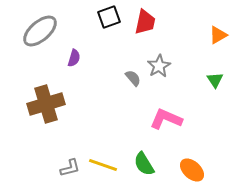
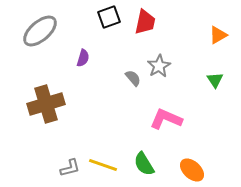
purple semicircle: moved 9 px right
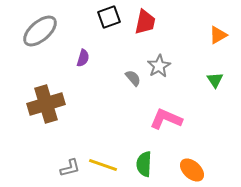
green semicircle: rotated 35 degrees clockwise
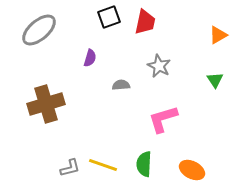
gray ellipse: moved 1 px left, 1 px up
purple semicircle: moved 7 px right
gray star: rotated 15 degrees counterclockwise
gray semicircle: moved 12 px left, 7 px down; rotated 54 degrees counterclockwise
pink L-shape: moved 3 px left; rotated 40 degrees counterclockwise
orange ellipse: rotated 15 degrees counterclockwise
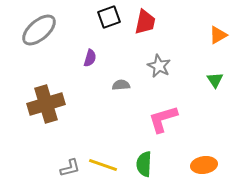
orange ellipse: moved 12 px right, 5 px up; rotated 35 degrees counterclockwise
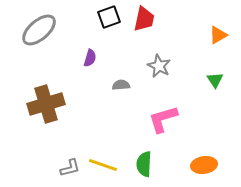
red trapezoid: moved 1 px left, 3 px up
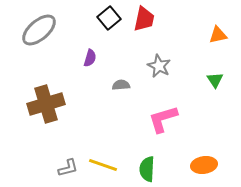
black square: moved 1 px down; rotated 20 degrees counterclockwise
orange triangle: rotated 18 degrees clockwise
green semicircle: moved 3 px right, 5 px down
gray L-shape: moved 2 px left
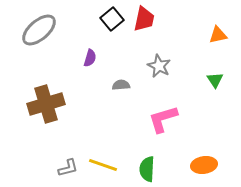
black square: moved 3 px right, 1 px down
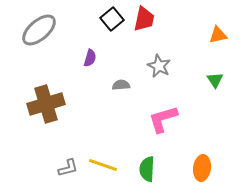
orange ellipse: moved 2 px left, 3 px down; rotated 75 degrees counterclockwise
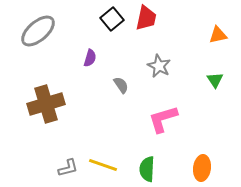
red trapezoid: moved 2 px right, 1 px up
gray ellipse: moved 1 px left, 1 px down
gray semicircle: rotated 60 degrees clockwise
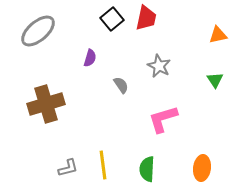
yellow line: rotated 64 degrees clockwise
